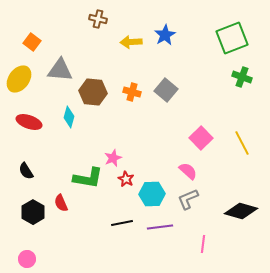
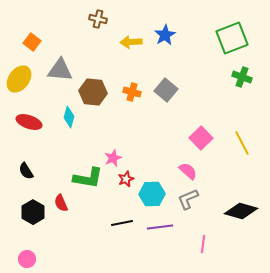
red star: rotated 21 degrees clockwise
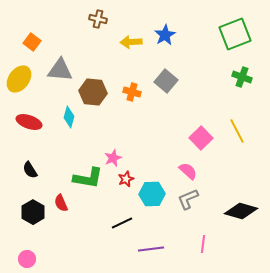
green square: moved 3 px right, 4 px up
gray square: moved 9 px up
yellow line: moved 5 px left, 12 px up
black semicircle: moved 4 px right, 1 px up
black line: rotated 15 degrees counterclockwise
purple line: moved 9 px left, 22 px down
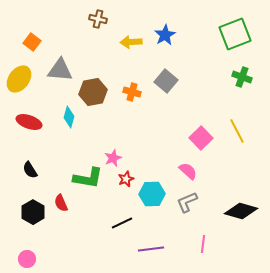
brown hexagon: rotated 16 degrees counterclockwise
gray L-shape: moved 1 px left, 3 px down
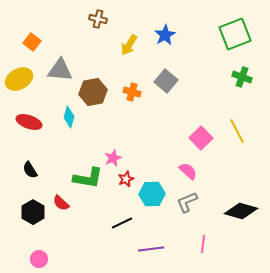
yellow arrow: moved 2 px left, 3 px down; rotated 55 degrees counterclockwise
yellow ellipse: rotated 24 degrees clockwise
red semicircle: rotated 24 degrees counterclockwise
pink circle: moved 12 px right
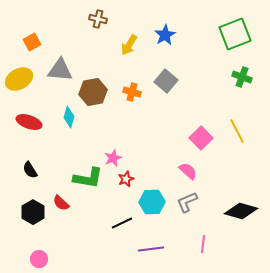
orange square: rotated 24 degrees clockwise
cyan hexagon: moved 8 px down
